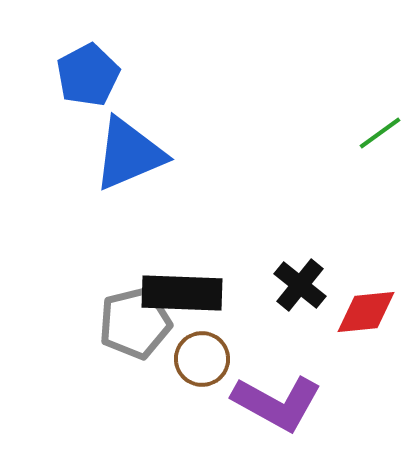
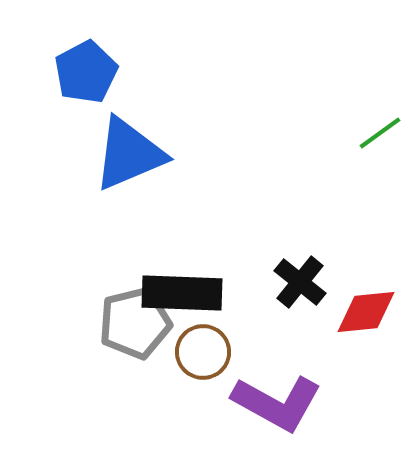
blue pentagon: moved 2 px left, 3 px up
black cross: moved 3 px up
brown circle: moved 1 px right, 7 px up
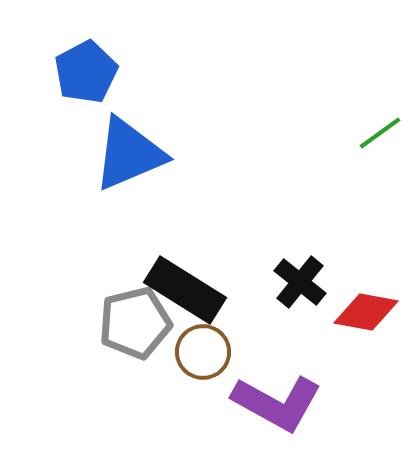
black rectangle: moved 3 px right, 3 px up; rotated 30 degrees clockwise
red diamond: rotated 16 degrees clockwise
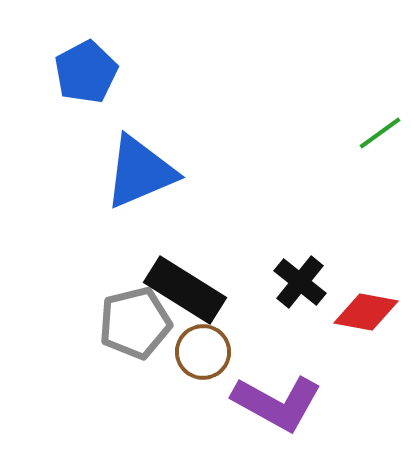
blue triangle: moved 11 px right, 18 px down
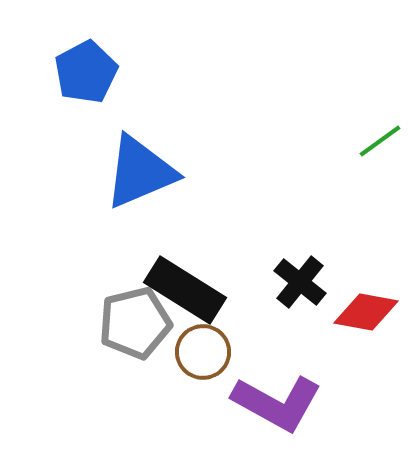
green line: moved 8 px down
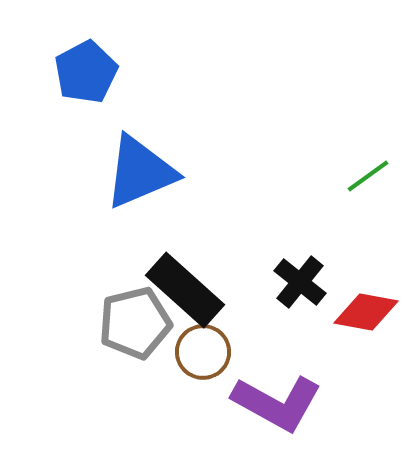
green line: moved 12 px left, 35 px down
black rectangle: rotated 10 degrees clockwise
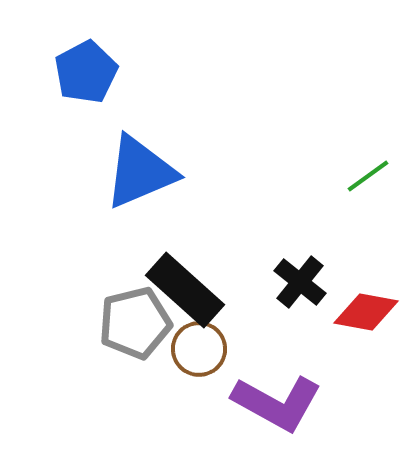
brown circle: moved 4 px left, 3 px up
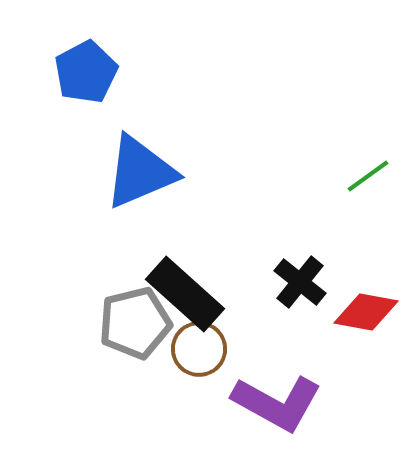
black rectangle: moved 4 px down
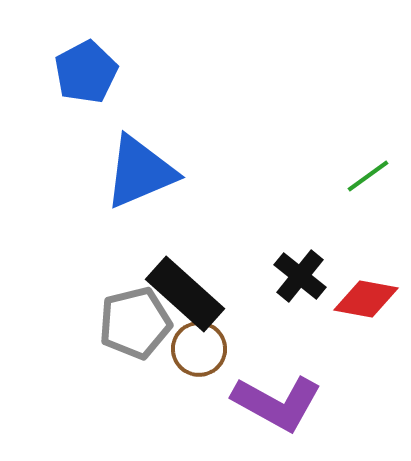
black cross: moved 6 px up
red diamond: moved 13 px up
